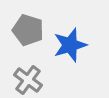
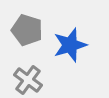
gray pentagon: moved 1 px left
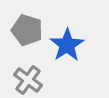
blue star: moved 3 px left; rotated 16 degrees counterclockwise
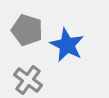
blue star: rotated 12 degrees counterclockwise
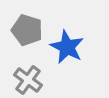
blue star: moved 2 px down
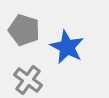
gray pentagon: moved 3 px left
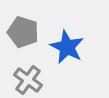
gray pentagon: moved 1 px left, 2 px down
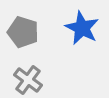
blue star: moved 15 px right, 19 px up
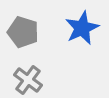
blue star: rotated 20 degrees clockwise
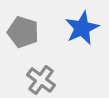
gray cross: moved 13 px right
